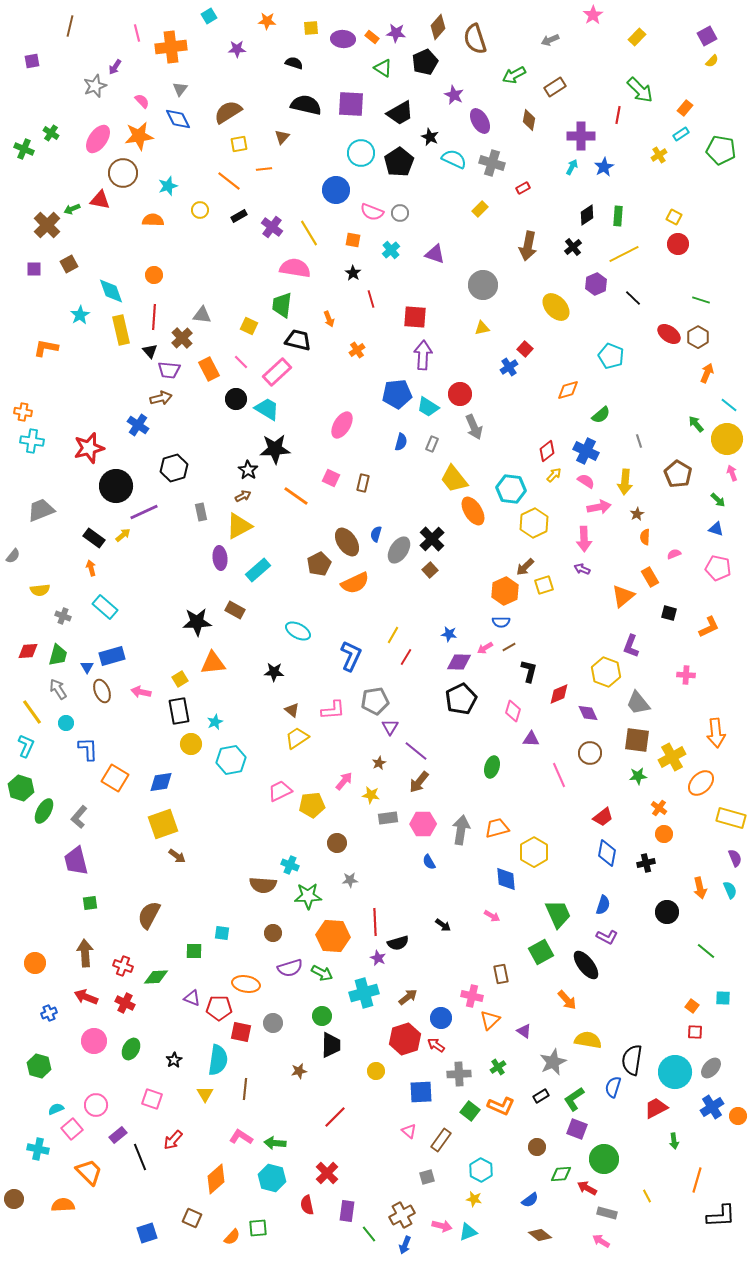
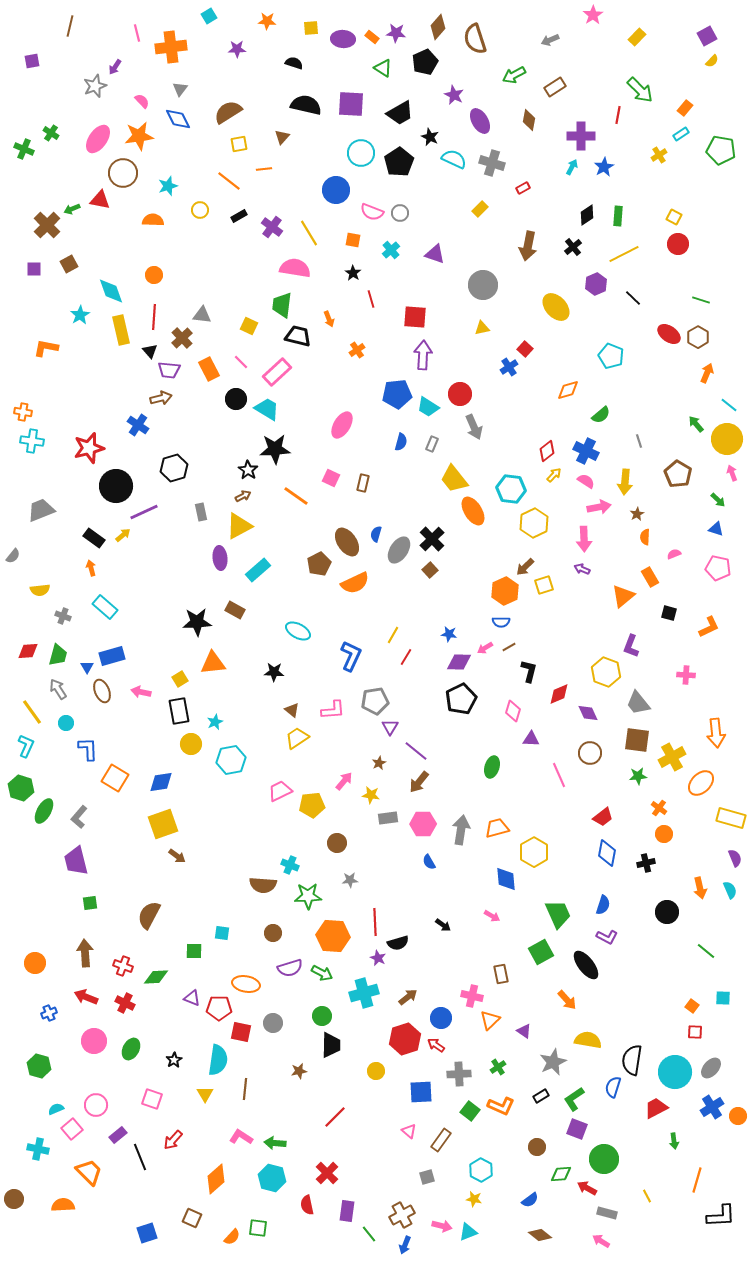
black trapezoid at (298, 340): moved 4 px up
green square at (258, 1228): rotated 12 degrees clockwise
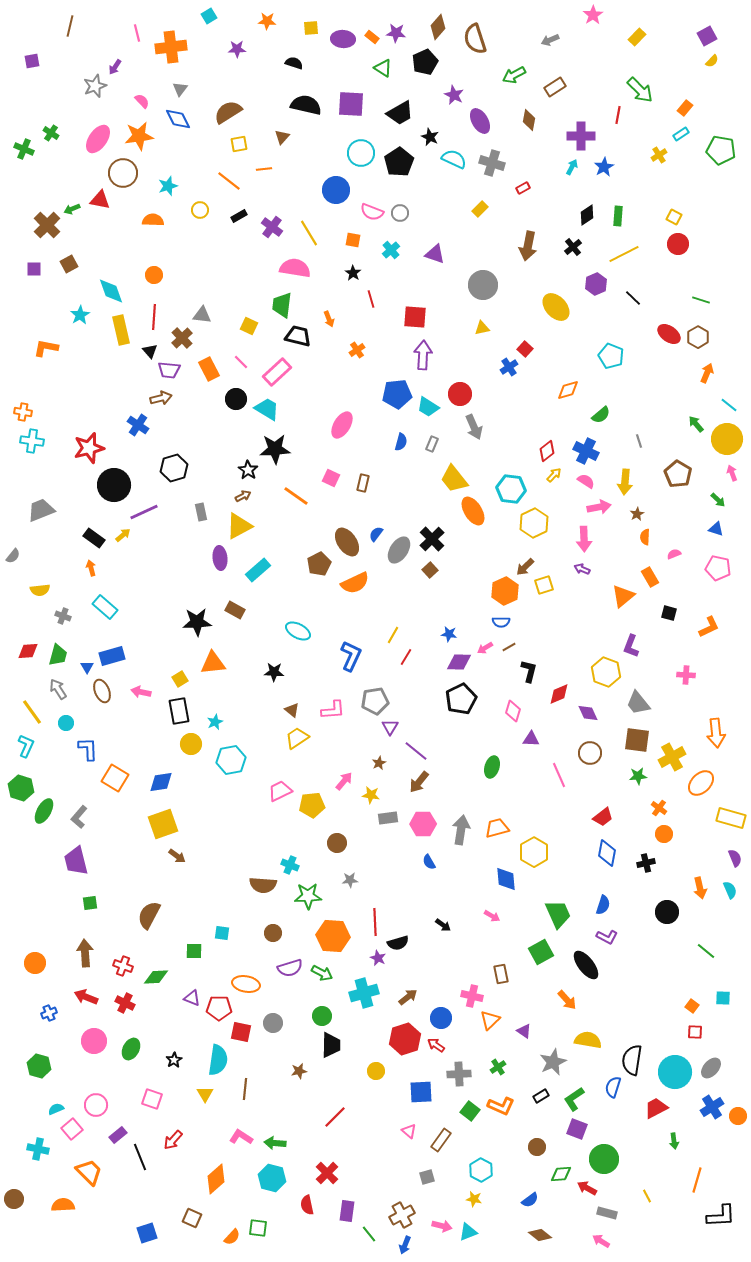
black circle at (116, 486): moved 2 px left, 1 px up
blue semicircle at (376, 534): rotated 21 degrees clockwise
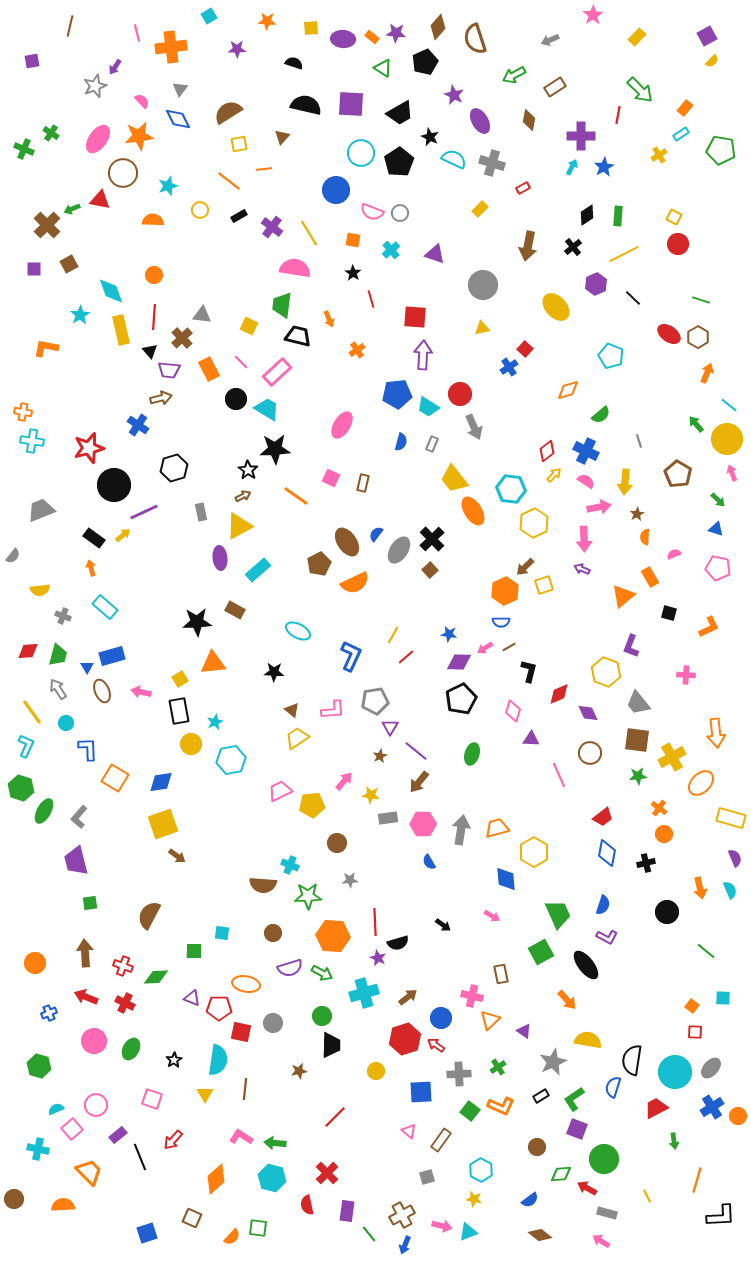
red line at (406, 657): rotated 18 degrees clockwise
brown star at (379, 763): moved 1 px right, 7 px up
green ellipse at (492, 767): moved 20 px left, 13 px up
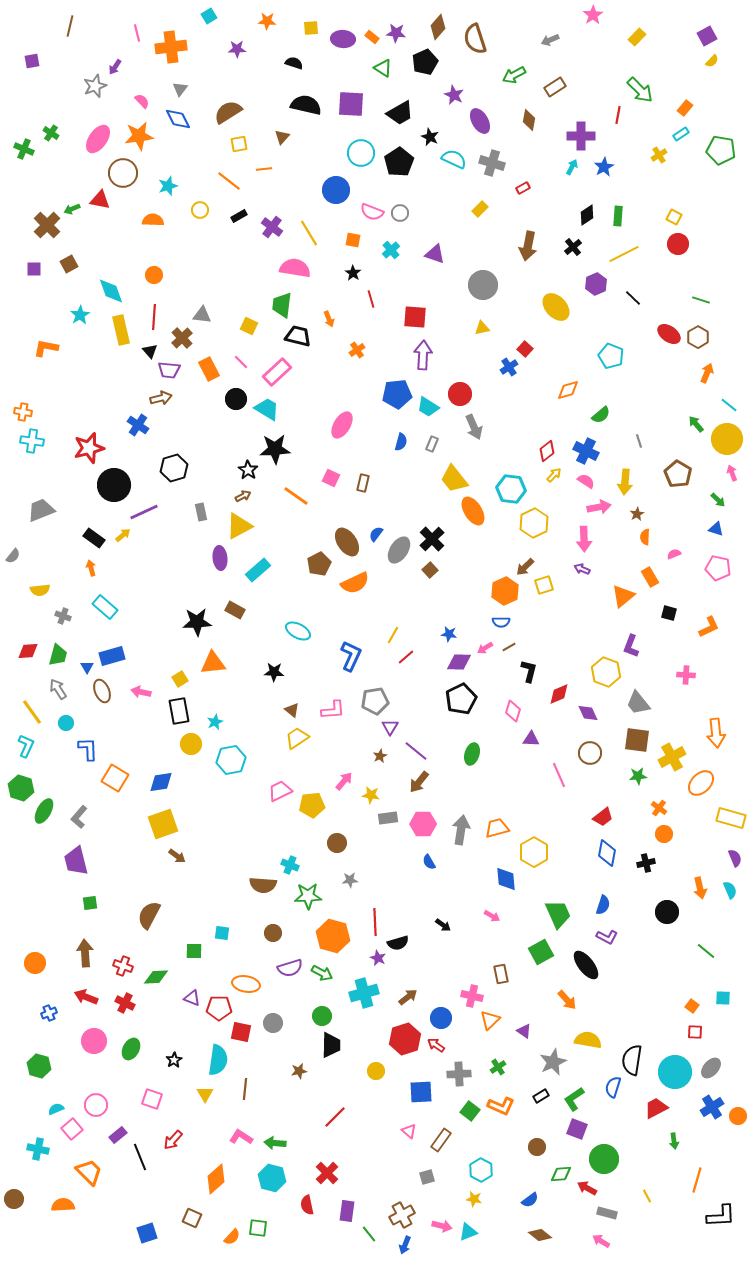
orange hexagon at (333, 936): rotated 12 degrees clockwise
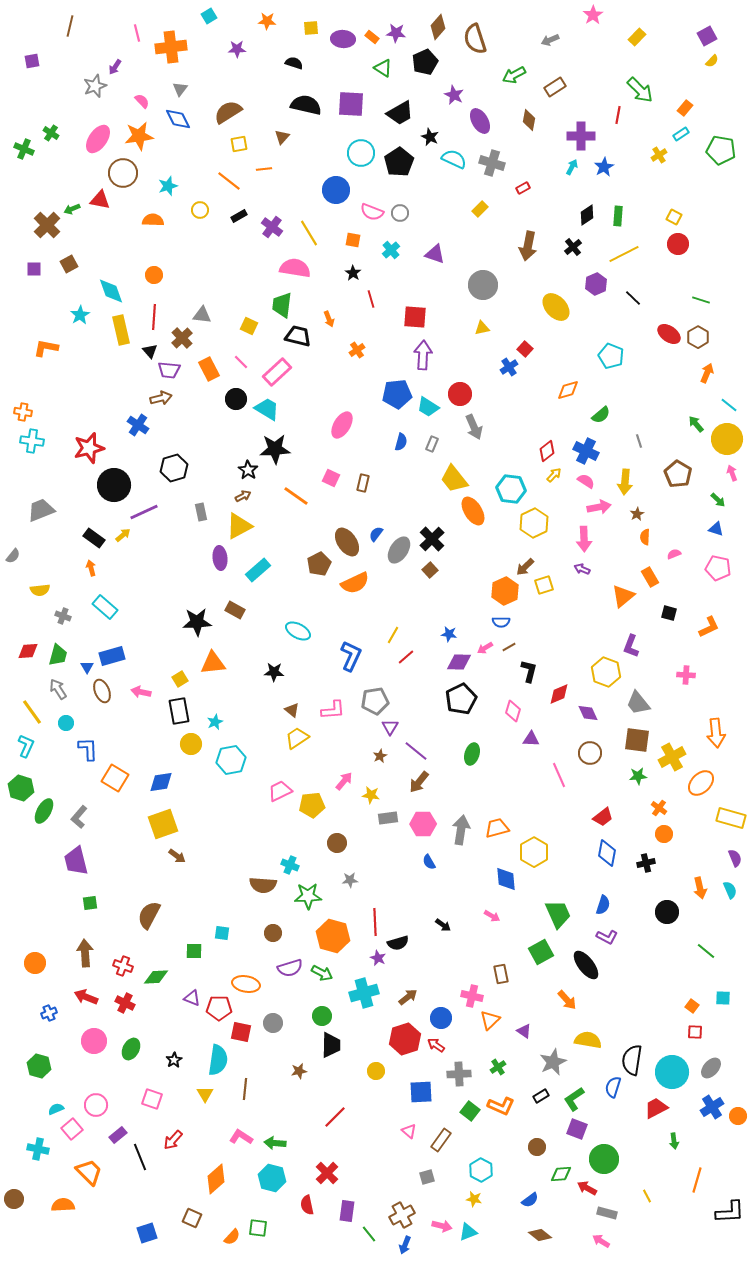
cyan circle at (675, 1072): moved 3 px left
black L-shape at (721, 1216): moved 9 px right, 4 px up
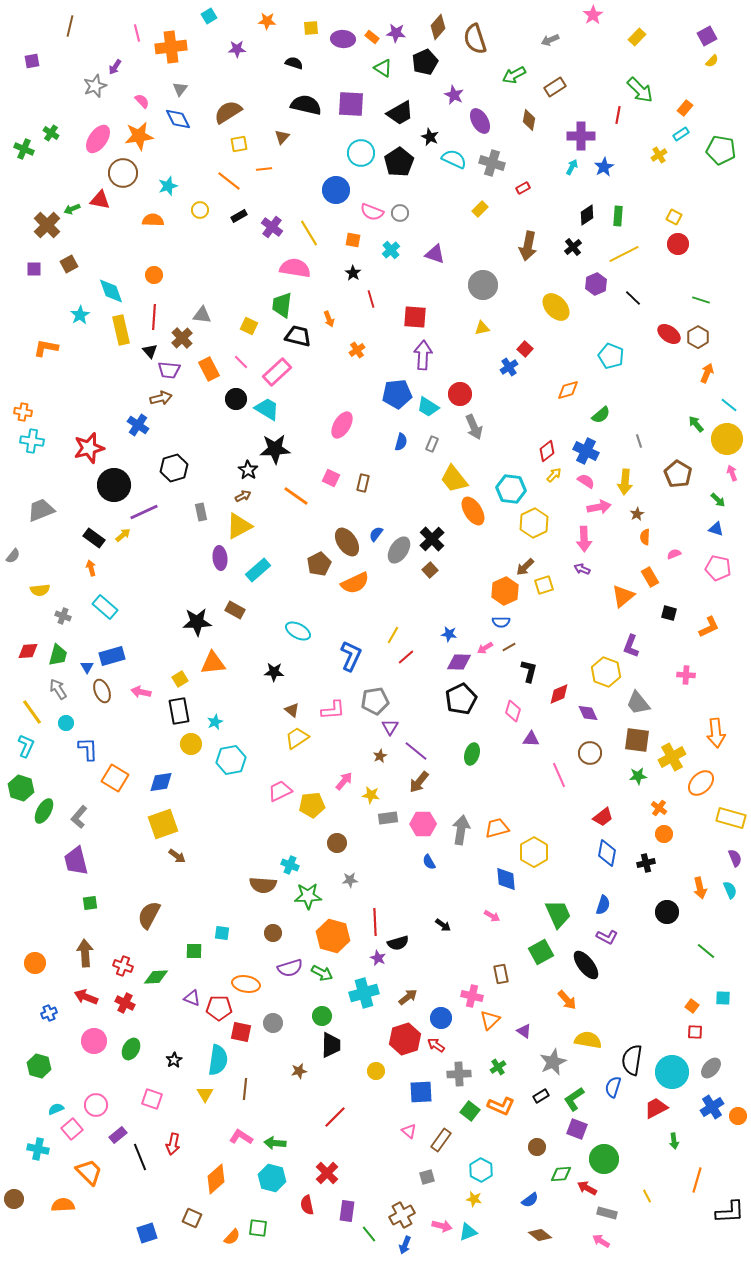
red arrow at (173, 1140): moved 4 px down; rotated 30 degrees counterclockwise
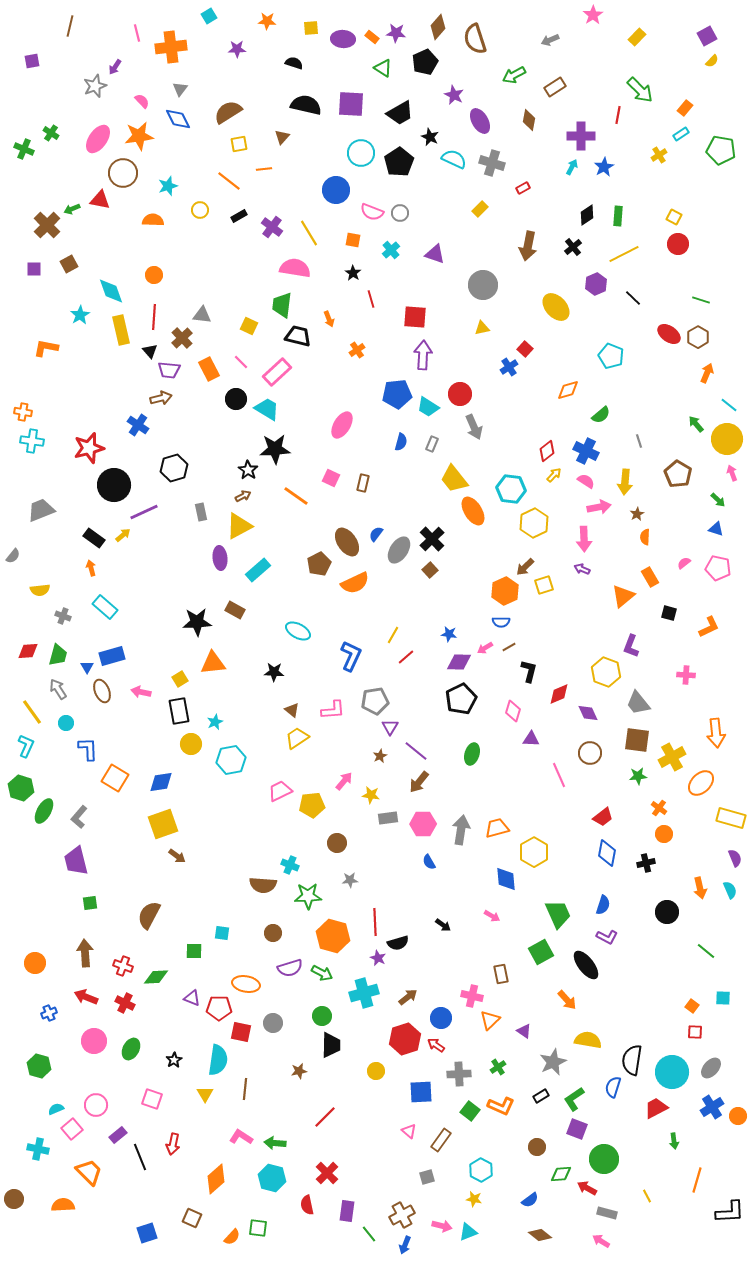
pink semicircle at (674, 554): moved 10 px right, 9 px down; rotated 16 degrees counterclockwise
red line at (335, 1117): moved 10 px left
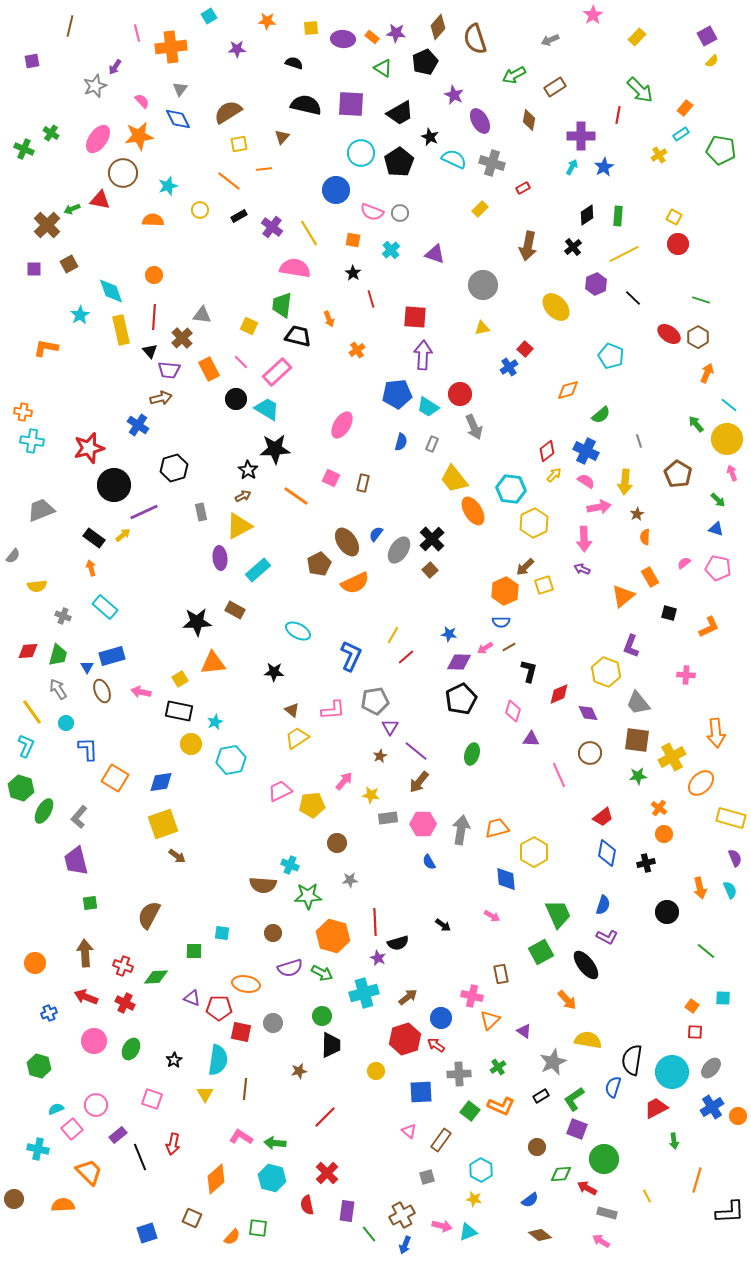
yellow semicircle at (40, 590): moved 3 px left, 4 px up
black rectangle at (179, 711): rotated 68 degrees counterclockwise
